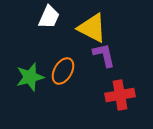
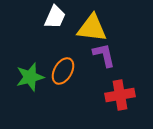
white trapezoid: moved 6 px right
yellow triangle: rotated 20 degrees counterclockwise
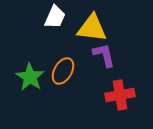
green star: rotated 24 degrees counterclockwise
